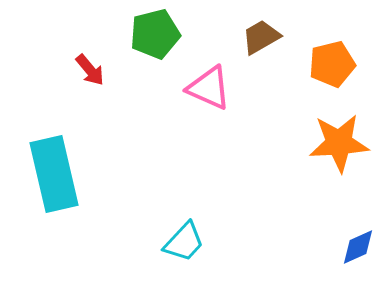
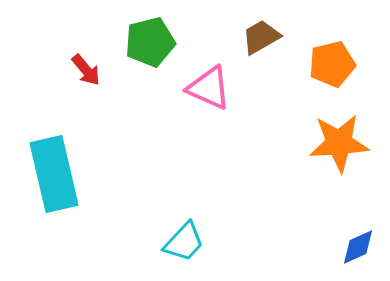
green pentagon: moved 5 px left, 8 px down
red arrow: moved 4 px left
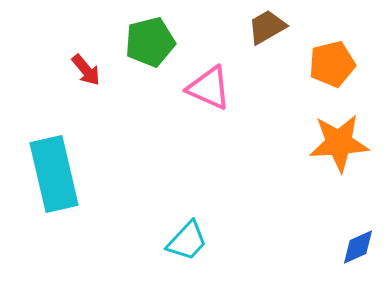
brown trapezoid: moved 6 px right, 10 px up
cyan trapezoid: moved 3 px right, 1 px up
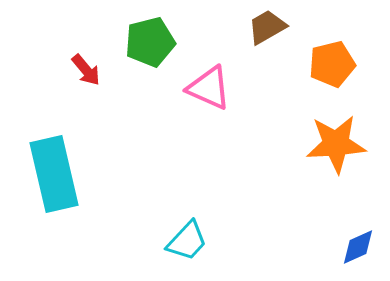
orange star: moved 3 px left, 1 px down
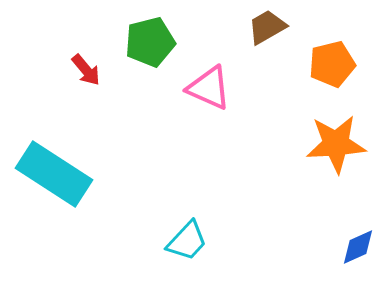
cyan rectangle: rotated 44 degrees counterclockwise
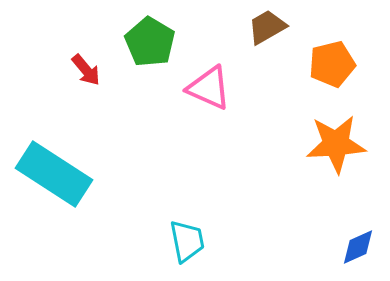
green pentagon: rotated 27 degrees counterclockwise
cyan trapezoid: rotated 54 degrees counterclockwise
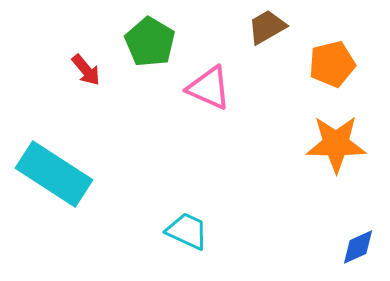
orange star: rotated 4 degrees clockwise
cyan trapezoid: moved 10 px up; rotated 54 degrees counterclockwise
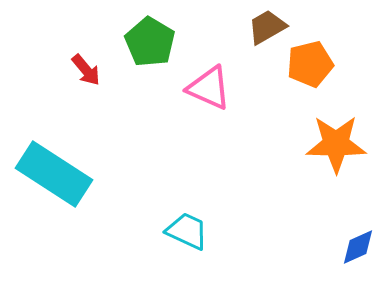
orange pentagon: moved 22 px left
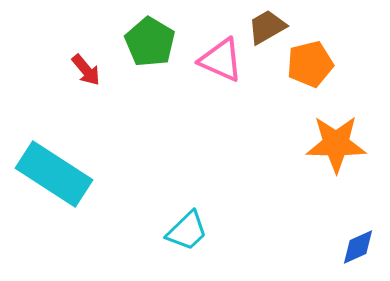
pink triangle: moved 12 px right, 28 px up
cyan trapezoid: rotated 111 degrees clockwise
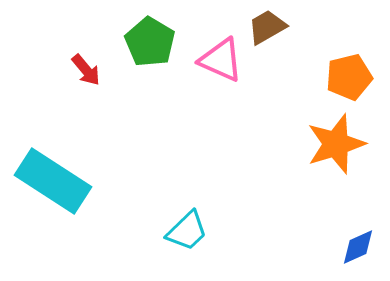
orange pentagon: moved 39 px right, 13 px down
orange star: rotated 18 degrees counterclockwise
cyan rectangle: moved 1 px left, 7 px down
